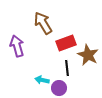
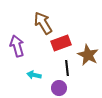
red rectangle: moved 5 px left
cyan arrow: moved 8 px left, 5 px up
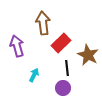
brown arrow: rotated 25 degrees clockwise
red rectangle: rotated 24 degrees counterclockwise
cyan arrow: rotated 104 degrees clockwise
purple circle: moved 4 px right
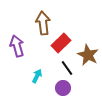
black line: rotated 28 degrees counterclockwise
cyan arrow: moved 3 px right, 1 px down
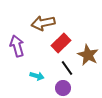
brown arrow: rotated 95 degrees counterclockwise
cyan arrow: rotated 80 degrees clockwise
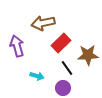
brown star: rotated 30 degrees counterclockwise
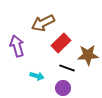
brown arrow: rotated 15 degrees counterclockwise
black line: rotated 35 degrees counterclockwise
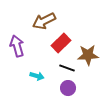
brown arrow: moved 1 px right, 2 px up
purple circle: moved 5 px right
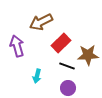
brown arrow: moved 3 px left, 1 px down
black line: moved 2 px up
cyan arrow: rotated 88 degrees clockwise
